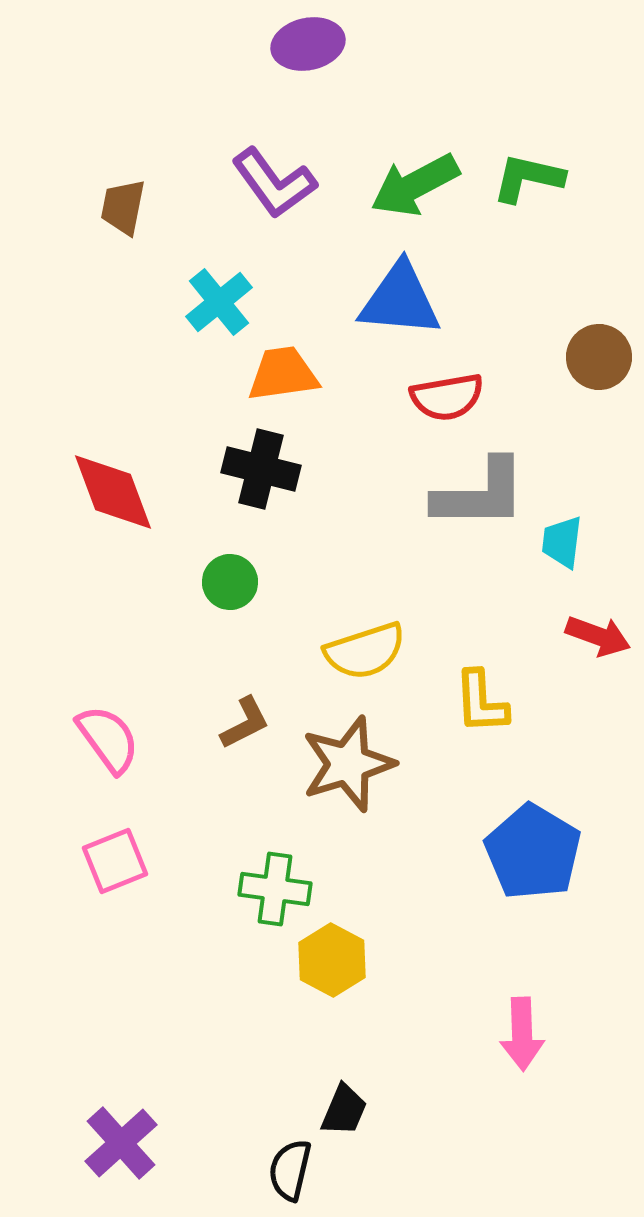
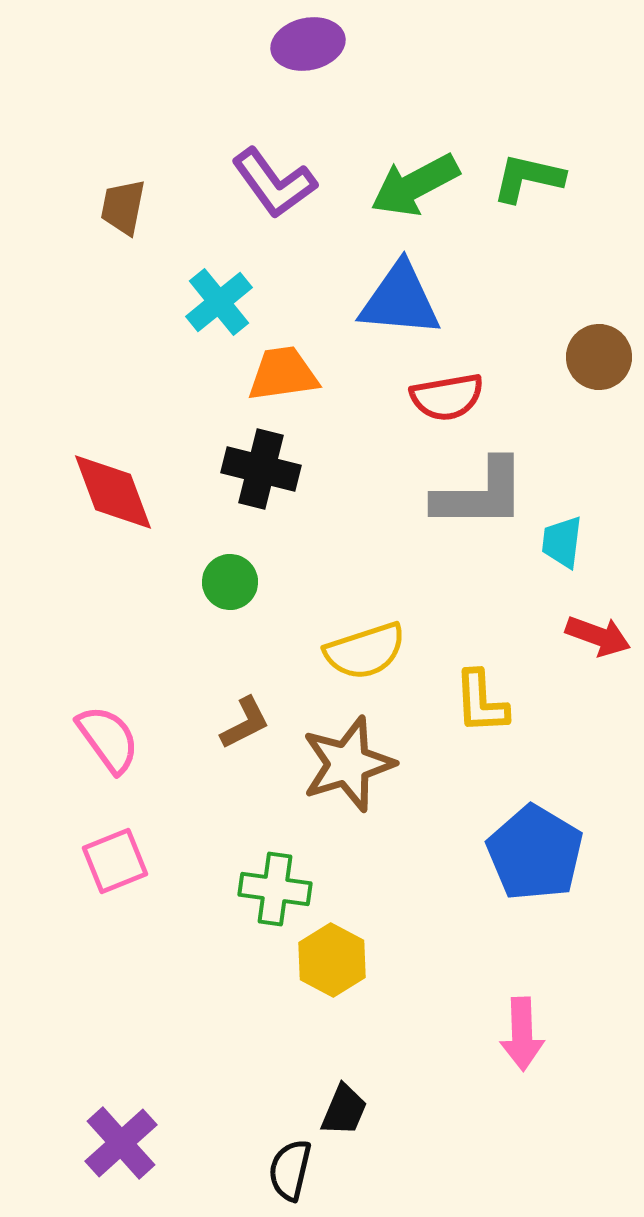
blue pentagon: moved 2 px right, 1 px down
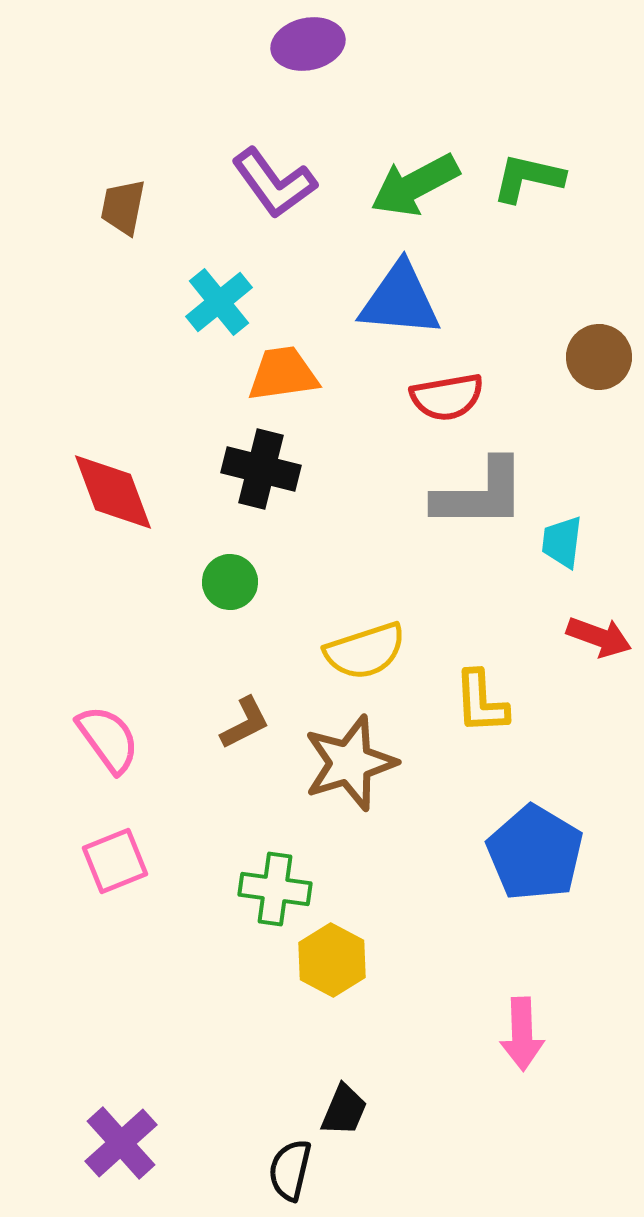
red arrow: moved 1 px right, 1 px down
brown star: moved 2 px right, 1 px up
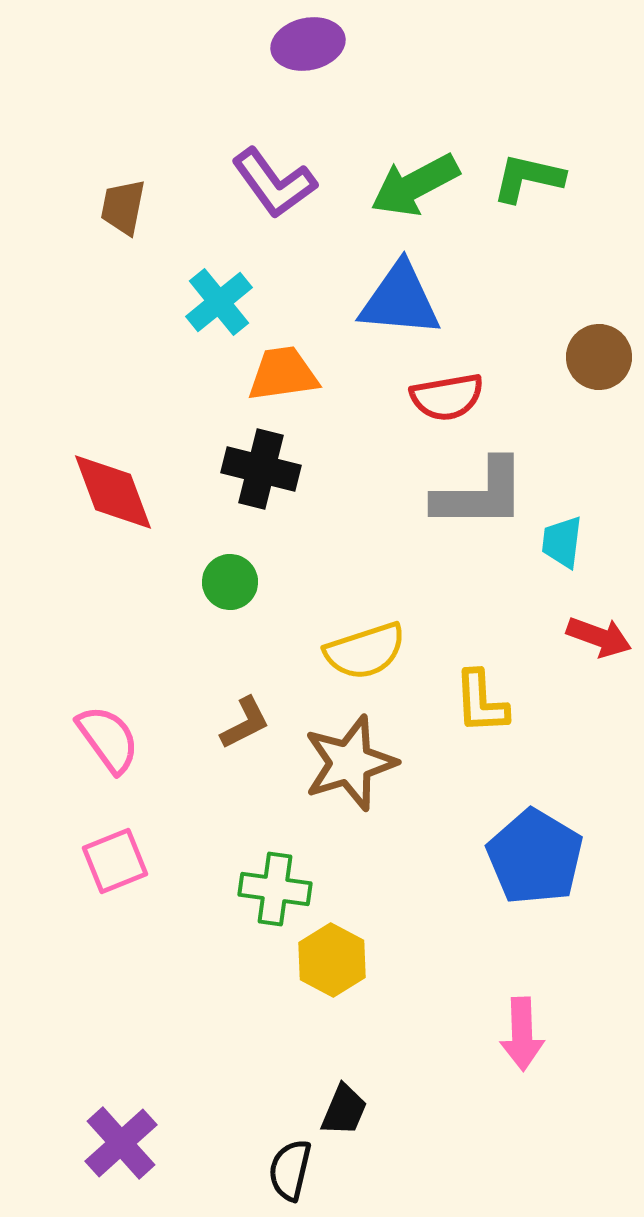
blue pentagon: moved 4 px down
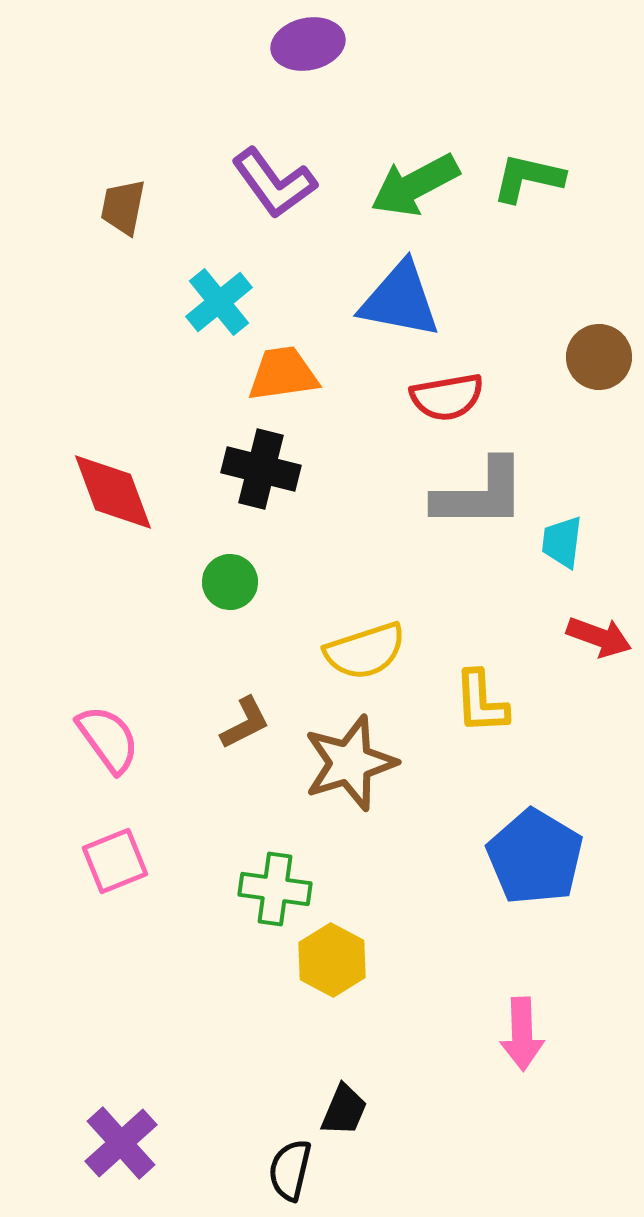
blue triangle: rotated 6 degrees clockwise
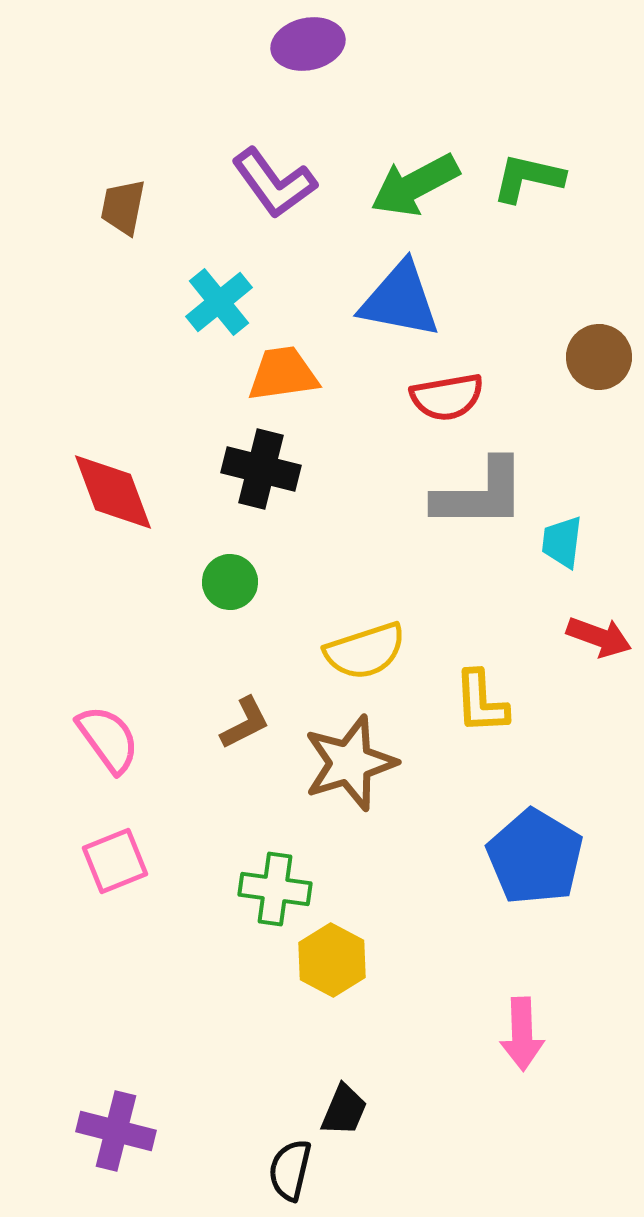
purple cross: moved 5 px left, 12 px up; rotated 34 degrees counterclockwise
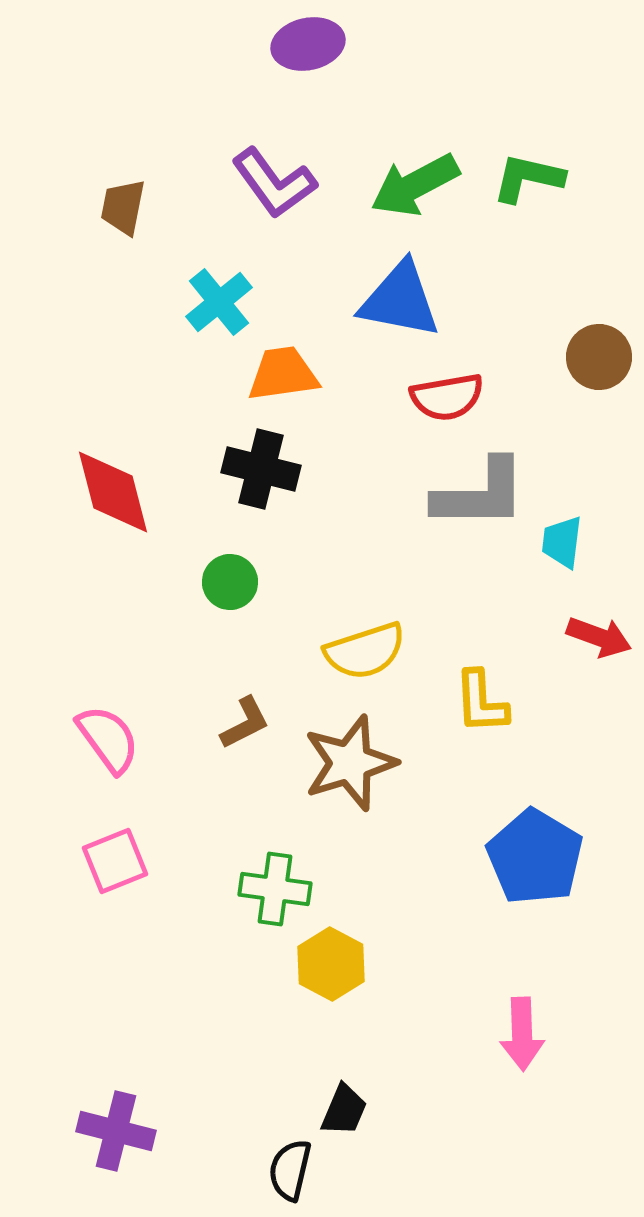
red diamond: rotated 6 degrees clockwise
yellow hexagon: moved 1 px left, 4 px down
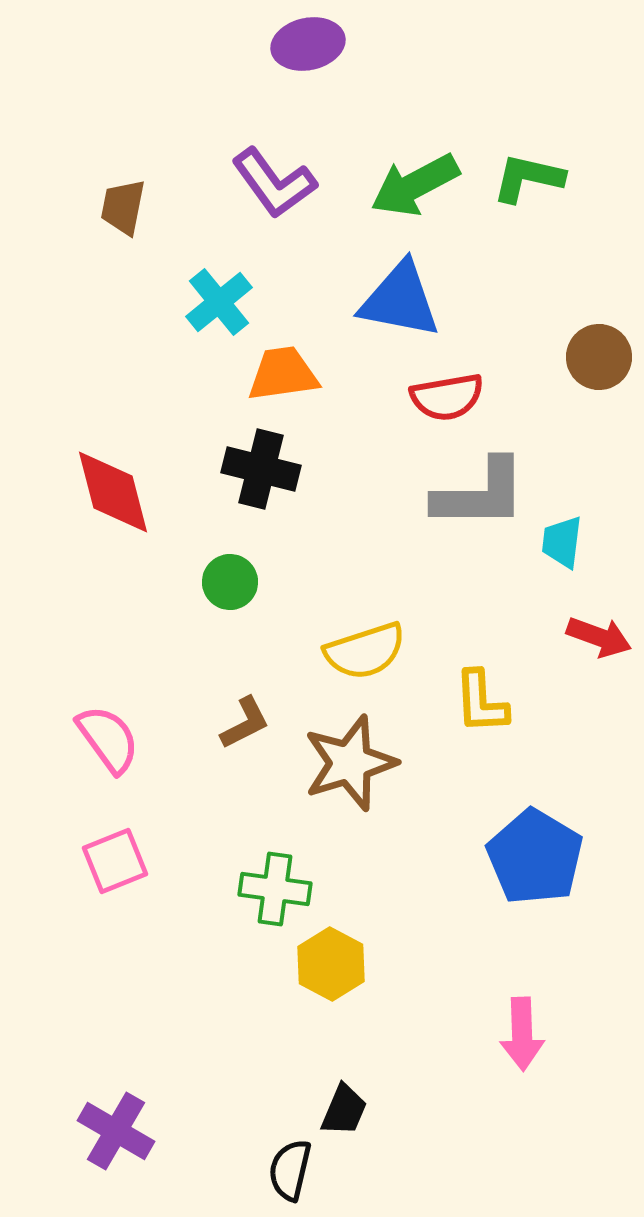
purple cross: rotated 16 degrees clockwise
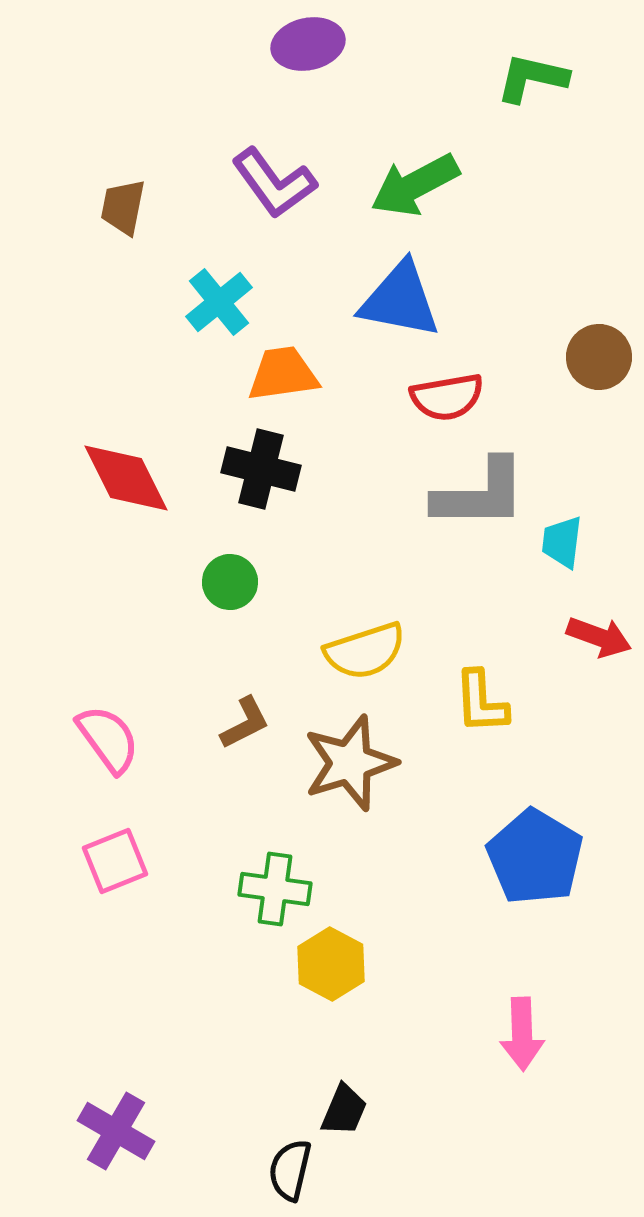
green L-shape: moved 4 px right, 100 px up
red diamond: moved 13 px right, 14 px up; rotated 12 degrees counterclockwise
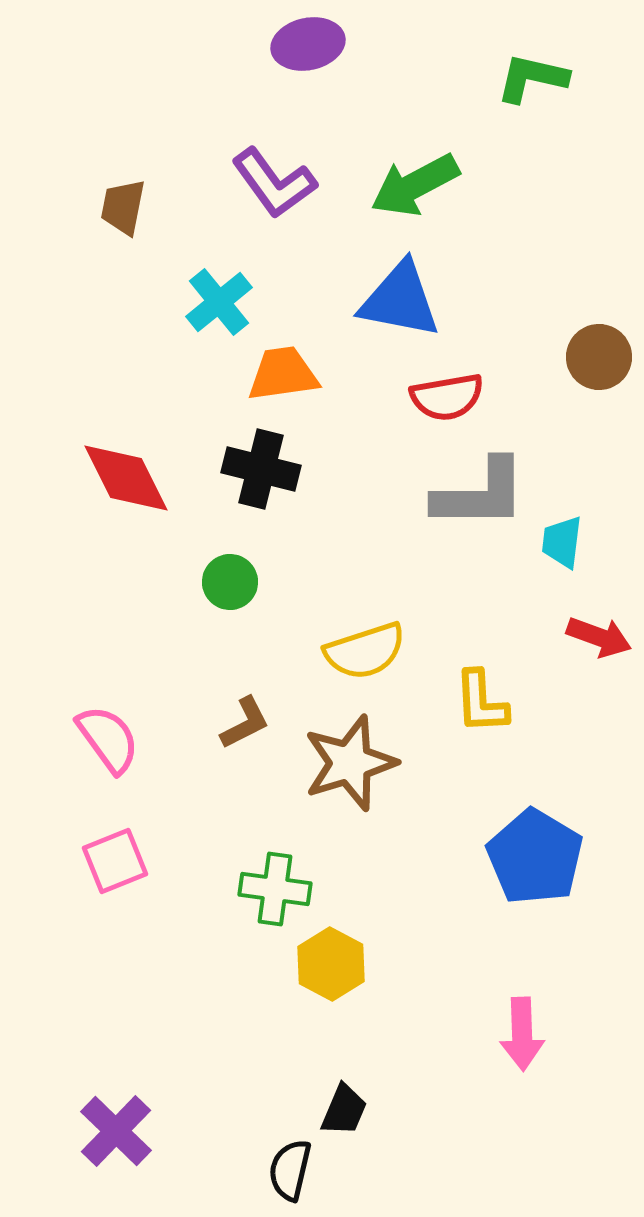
purple cross: rotated 14 degrees clockwise
